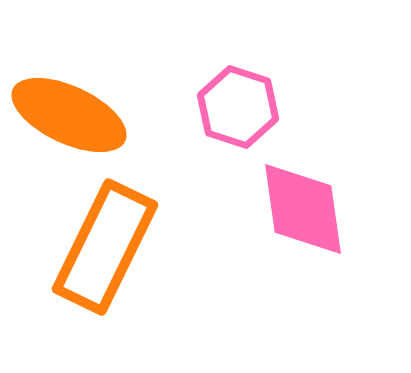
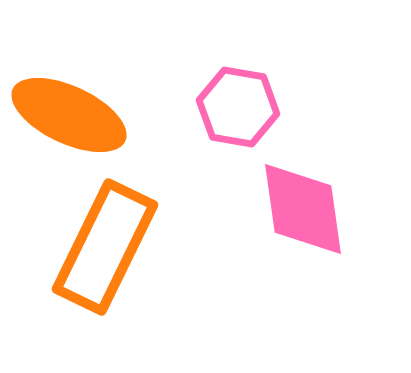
pink hexagon: rotated 8 degrees counterclockwise
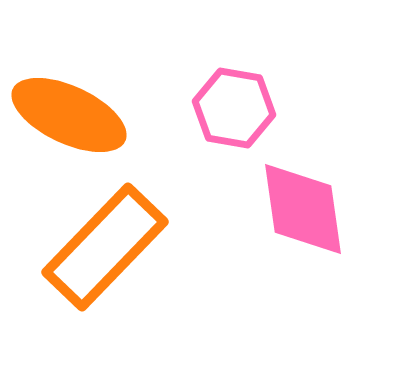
pink hexagon: moved 4 px left, 1 px down
orange rectangle: rotated 18 degrees clockwise
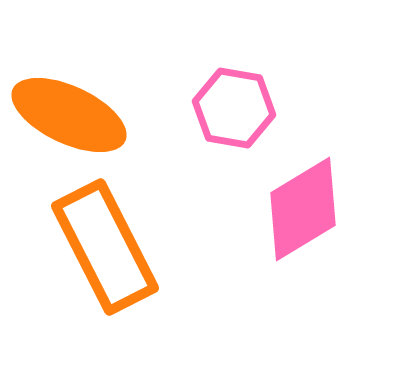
pink diamond: rotated 67 degrees clockwise
orange rectangle: rotated 71 degrees counterclockwise
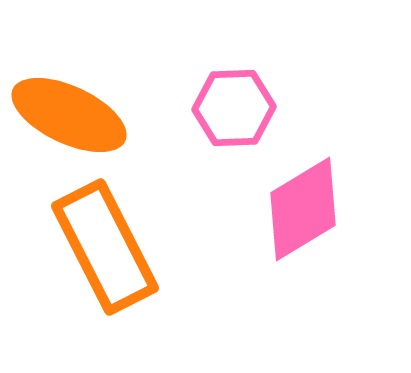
pink hexagon: rotated 12 degrees counterclockwise
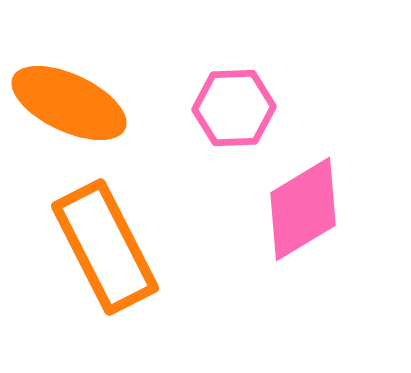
orange ellipse: moved 12 px up
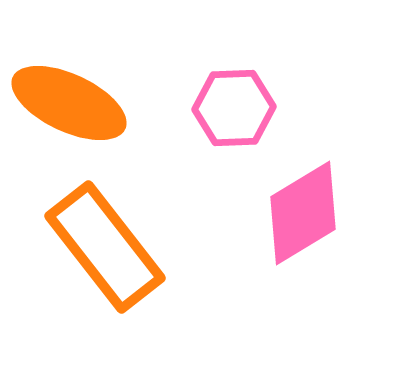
pink diamond: moved 4 px down
orange rectangle: rotated 11 degrees counterclockwise
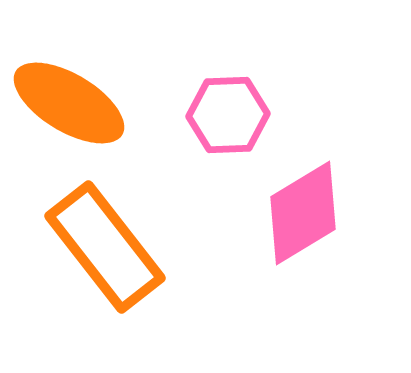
orange ellipse: rotated 6 degrees clockwise
pink hexagon: moved 6 px left, 7 px down
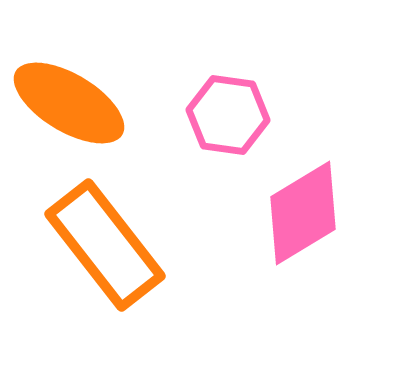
pink hexagon: rotated 10 degrees clockwise
orange rectangle: moved 2 px up
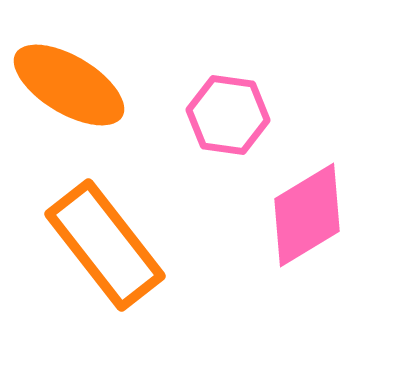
orange ellipse: moved 18 px up
pink diamond: moved 4 px right, 2 px down
